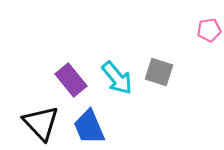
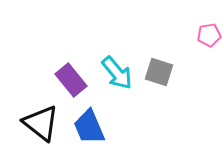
pink pentagon: moved 5 px down
cyan arrow: moved 5 px up
black triangle: rotated 9 degrees counterclockwise
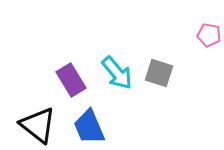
pink pentagon: rotated 20 degrees clockwise
gray square: moved 1 px down
purple rectangle: rotated 8 degrees clockwise
black triangle: moved 3 px left, 2 px down
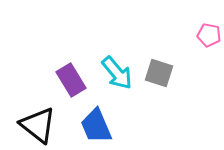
blue trapezoid: moved 7 px right, 1 px up
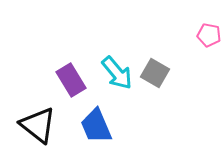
gray square: moved 4 px left; rotated 12 degrees clockwise
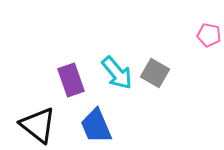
purple rectangle: rotated 12 degrees clockwise
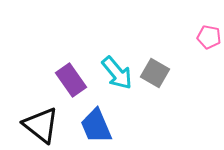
pink pentagon: moved 2 px down
purple rectangle: rotated 16 degrees counterclockwise
black triangle: moved 3 px right
